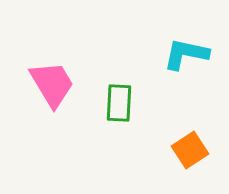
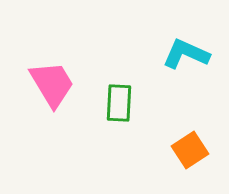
cyan L-shape: rotated 12 degrees clockwise
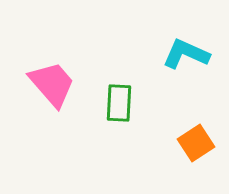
pink trapezoid: rotated 10 degrees counterclockwise
orange square: moved 6 px right, 7 px up
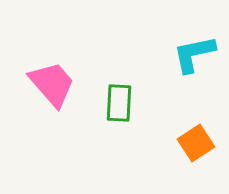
cyan L-shape: moved 8 px right; rotated 36 degrees counterclockwise
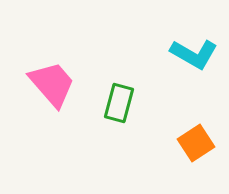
cyan L-shape: rotated 138 degrees counterclockwise
green rectangle: rotated 12 degrees clockwise
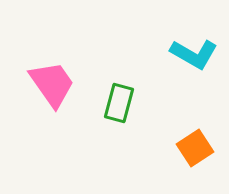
pink trapezoid: rotated 6 degrees clockwise
orange square: moved 1 px left, 5 px down
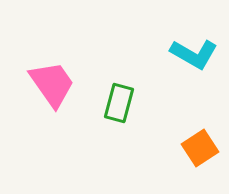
orange square: moved 5 px right
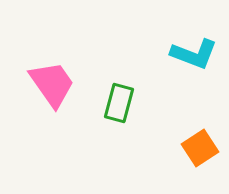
cyan L-shape: rotated 9 degrees counterclockwise
